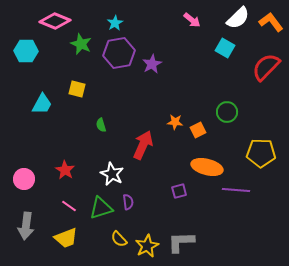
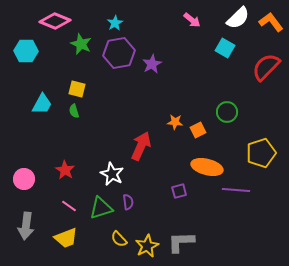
green semicircle: moved 27 px left, 14 px up
red arrow: moved 2 px left, 1 px down
yellow pentagon: rotated 20 degrees counterclockwise
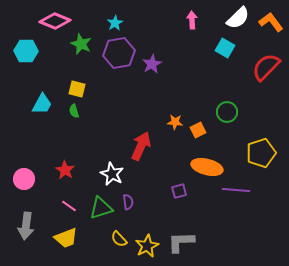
pink arrow: rotated 132 degrees counterclockwise
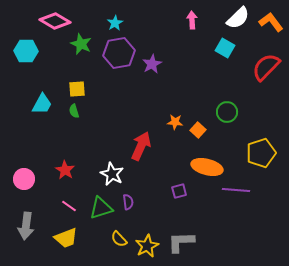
pink diamond: rotated 8 degrees clockwise
yellow square: rotated 18 degrees counterclockwise
orange square: rotated 21 degrees counterclockwise
